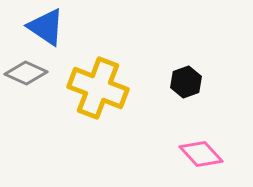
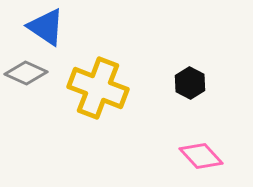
black hexagon: moved 4 px right, 1 px down; rotated 12 degrees counterclockwise
pink diamond: moved 2 px down
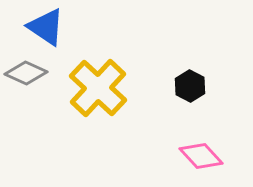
black hexagon: moved 3 px down
yellow cross: rotated 22 degrees clockwise
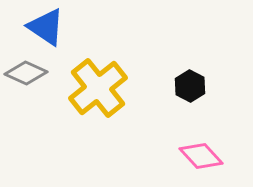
yellow cross: rotated 8 degrees clockwise
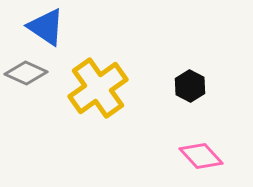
yellow cross: rotated 4 degrees clockwise
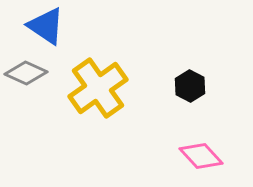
blue triangle: moved 1 px up
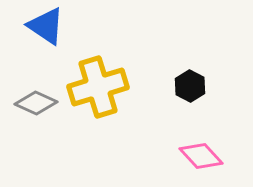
gray diamond: moved 10 px right, 30 px down
yellow cross: moved 1 px up; rotated 18 degrees clockwise
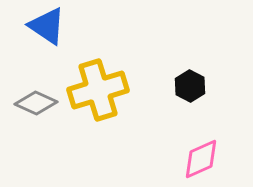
blue triangle: moved 1 px right
yellow cross: moved 3 px down
pink diamond: moved 3 px down; rotated 72 degrees counterclockwise
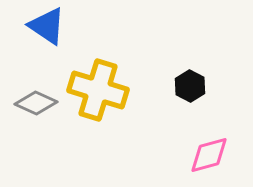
yellow cross: rotated 34 degrees clockwise
pink diamond: moved 8 px right, 4 px up; rotated 9 degrees clockwise
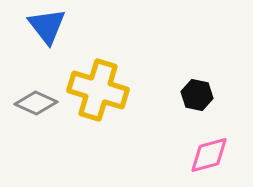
blue triangle: rotated 18 degrees clockwise
black hexagon: moved 7 px right, 9 px down; rotated 16 degrees counterclockwise
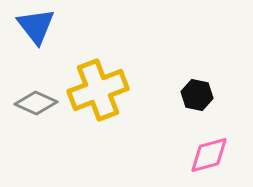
blue triangle: moved 11 px left
yellow cross: rotated 38 degrees counterclockwise
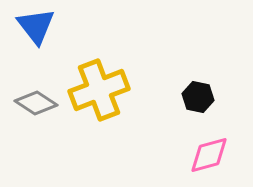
yellow cross: moved 1 px right
black hexagon: moved 1 px right, 2 px down
gray diamond: rotated 9 degrees clockwise
